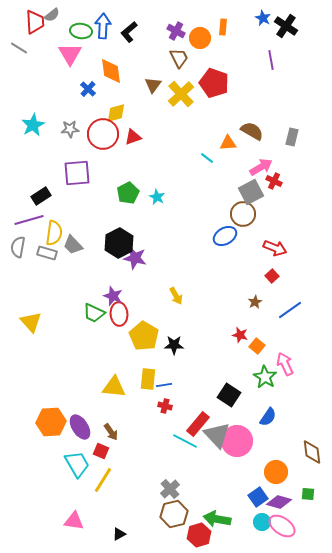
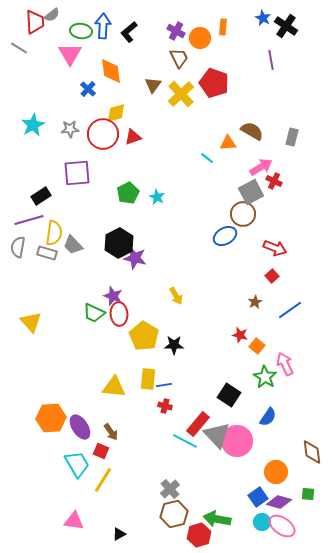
orange hexagon at (51, 422): moved 4 px up
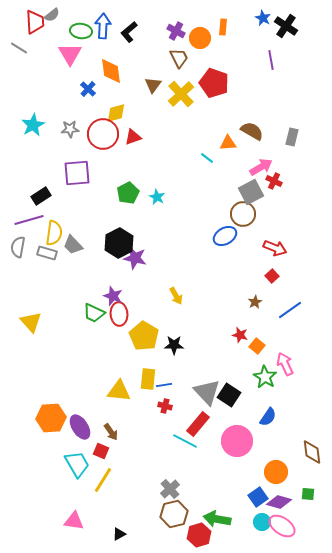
yellow triangle at (114, 387): moved 5 px right, 4 px down
gray triangle at (217, 435): moved 10 px left, 43 px up
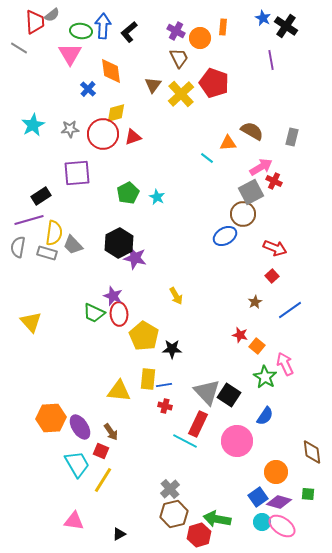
black star at (174, 345): moved 2 px left, 4 px down
blue semicircle at (268, 417): moved 3 px left, 1 px up
red rectangle at (198, 424): rotated 15 degrees counterclockwise
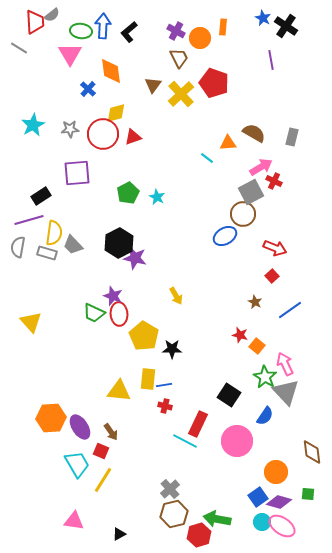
brown semicircle at (252, 131): moved 2 px right, 2 px down
brown star at (255, 302): rotated 16 degrees counterclockwise
gray triangle at (207, 392): moved 79 px right
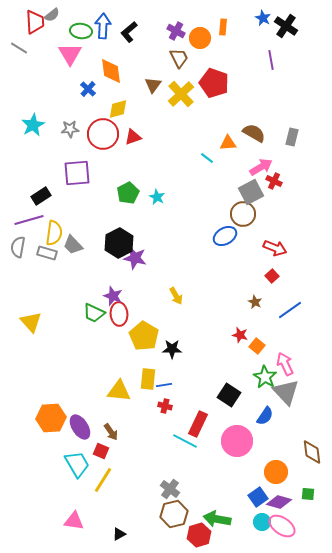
yellow diamond at (116, 113): moved 2 px right, 4 px up
gray cross at (170, 489): rotated 12 degrees counterclockwise
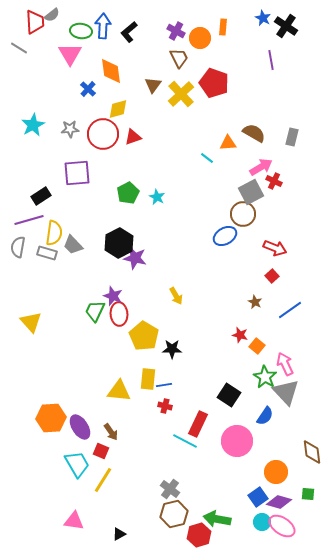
green trapezoid at (94, 313): moved 1 px right, 2 px up; rotated 90 degrees clockwise
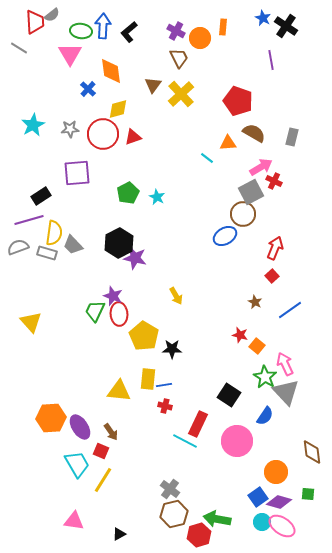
red pentagon at (214, 83): moved 24 px right, 18 px down
gray semicircle at (18, 247): rotated 60 degrees clockwise
red arrow at (275, 248): rotated 90 degrees counterclockwise
